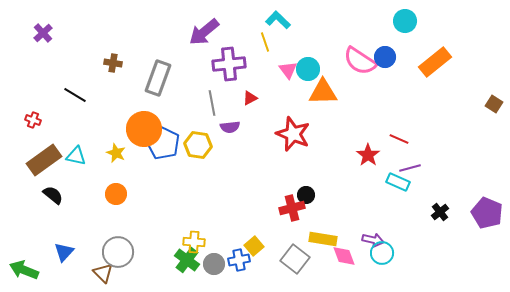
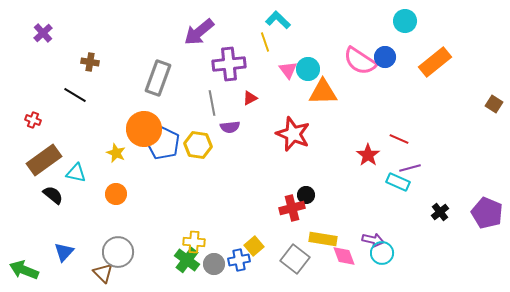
purple arrow at (204, 32): moved 5 px left
brown cross at (113, 63): moved 23 px left, 1 px up
cyan triangle at (76, 156): moved 17 px down
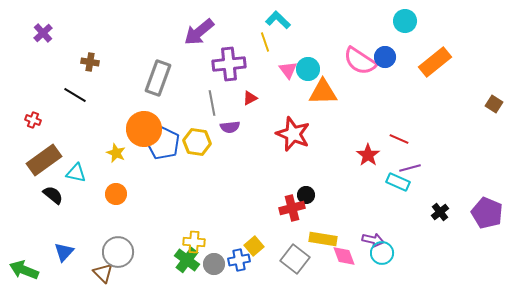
yellow hexagon at (198, 145): moved 1 px left, 3 px up
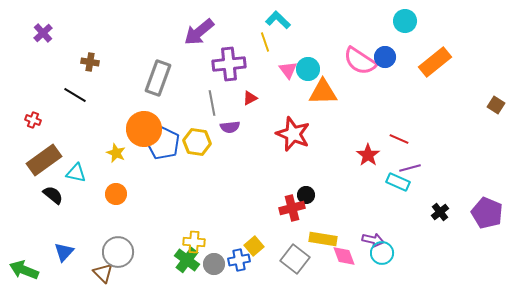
brown square at (494, 104): moved 2 px right, 1 px down
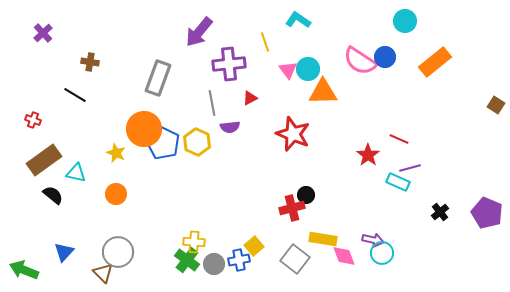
cyan L-shape at (278, 20): moved 20 px right; rotated 10 degrees counterclockwise
purple arrow at (199, 32): rotated 12 degrees counterclockwise
yellow hexagon at (197, 142): rotated 16 degrees clockwise
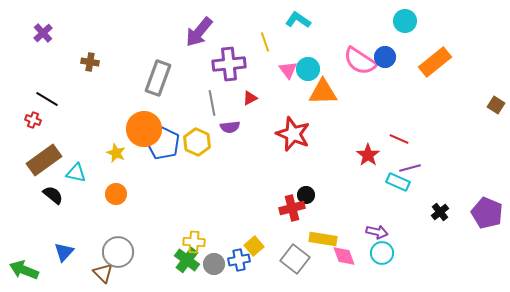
black line at (75, 95): moved 28 px left, 4 px down
purple arrow at (373, 240): moved 4 px right, 8 px up
